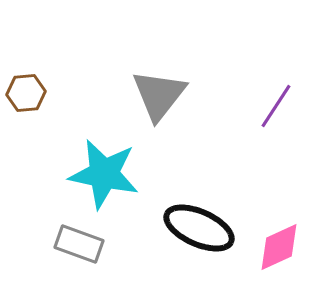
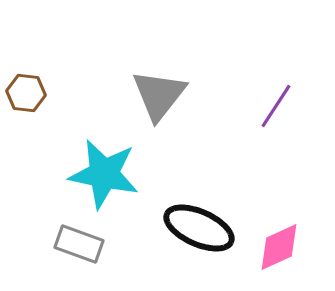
brown hexagon: rotated 12 degrees clockwise
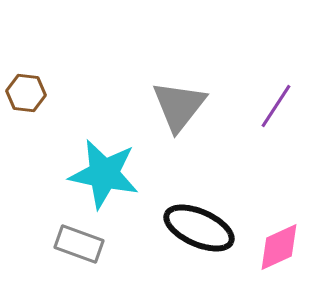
gray triangle: moved 20 px right, 11 px down
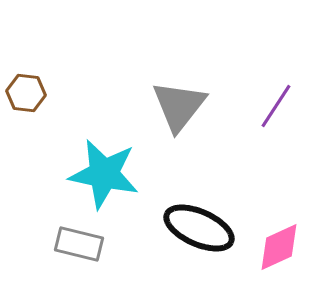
gray rectangle: rotated 6 degrees counterclockwise
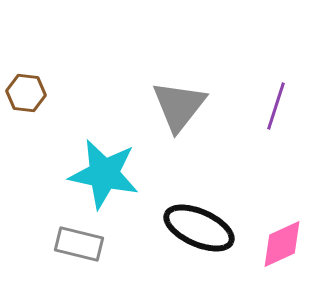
purple line: rotated 15 degrees counterclockwise
pink diamond: moved 3 px right, 3 px up
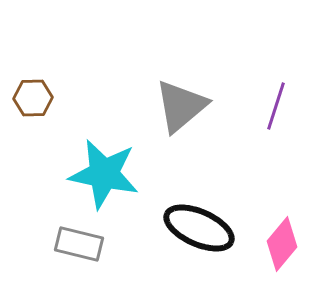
brown hexagon: moved 7 px right, 5 px down; rotated 9 degrees counterclockwise
gray triangle: moved 2 px right; rotated 12 degrees clockwise
pink diamond: rotated 26 degrees counterclockwise
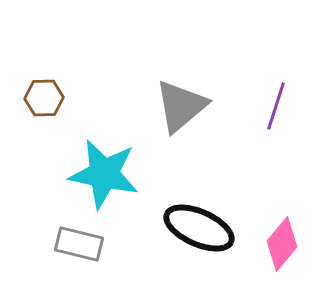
brown hexagon: moved 11 px right
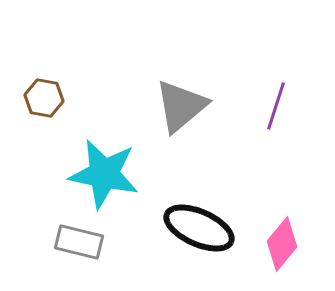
brown hexagon: rotated 12 degrees clockwise
gray rectangle: moved 2 px up
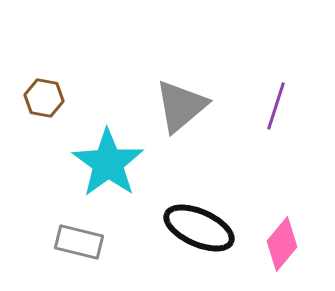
cyan star: moved 4 px right, 11 px up; rotated 24 degrees clockwise
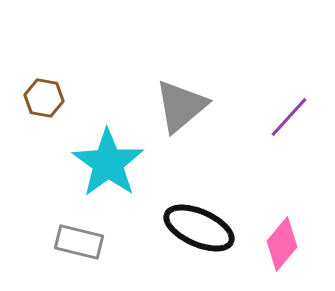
purple line: moved 13 px right, 11 px down; rotated 24 degrees clockwise
